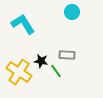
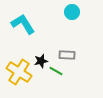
black star: rotated 24 degrees counterclockwise
green line: rotated 24 degrees counterclockwise
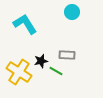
cyan L-shape: moved 2 px right
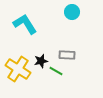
yellow cross: moved 1 px left, 3 px up
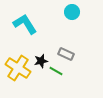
gray rectangle: moved 1 px left, 1 px up; rotated 21 degrees clockwise
yellow cross: moved 1 px up
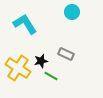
green line: moved 5 px left, 5 px down
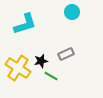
cyan L-shape: rotated 105 degrees clockwise
gray rectangle: rotated 49 degrees counterclockwise
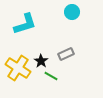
black star: rotated 24 degrees counterclockwise
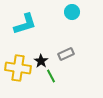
yellow cross: rotated 25 degrees counterclockwise
green line: rotated 32 degrees clockwise
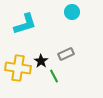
green line: moved 3 px right
